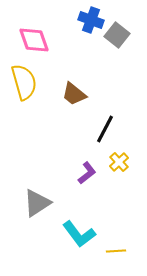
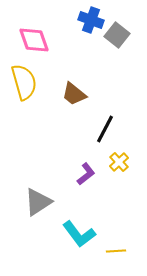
purple L-shape: moved 1 px left, 1 px down
gray triangle: moved 1 px right, 1 px up
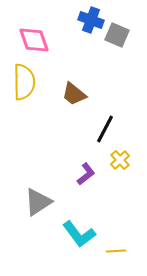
gray square: rotated 15 degrees counterclockwise
yellow semicircle: rotated 15 degrees clockwise
yellow cross: moved 1 px right, 2 px up
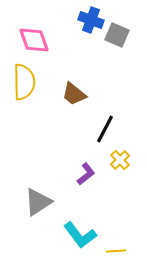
cyan L-shape: moved 1 px right, 1 px down
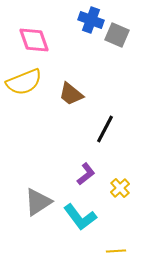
yellow semicircle: rotated 69 degrees clockwise
brown trapezoid: moved 3 px left
yellow cross: moved 28 px down
cyan L-shape: moved 18 px up
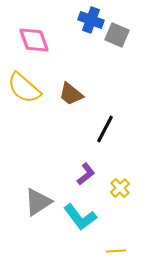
yellow semicircle: moved 6 px down; rotated 63 degrees clockwise
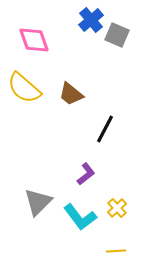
blue cross: rotated 30 degrees clockwise
yellow cross: moved 3 px left, 20 px down
gray triangle: rotated 12 degrees counterclockwise
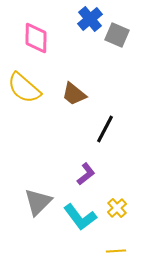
blue cross: moved 1 px left, 1 px up
pink diamond: moved 2 px right, 2 px up; rotated 20 degrees clockwise
brown trapezoid: moved 3 px right
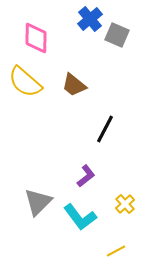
yellow semicircle: moved 1 px right, 6 px up
brown trapezoid: moved 9 px up
purple L-shape: moved 2 px down
yellow cross: moved 8 px right, 4 px up
yellow line: rotated 24 degrees counterclockwise
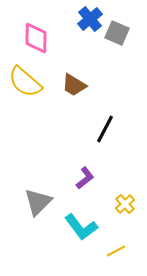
gray square: moved 2 px up
brown trapezoid: rotated 8 degrees counterclockwise
purple L-shape: moved 1 px left, 2 px down
cyan L-shape: moved 1 px right, 10 px down
